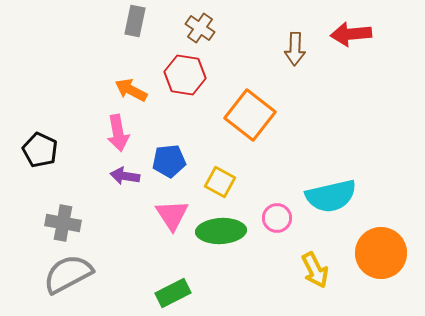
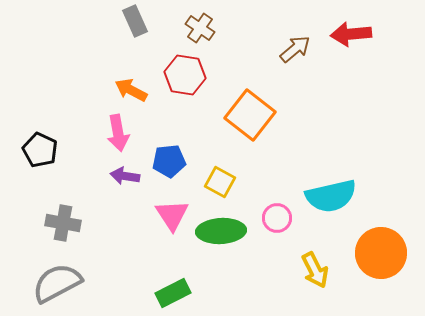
gray rectangle: rotated 36 degrees counterclockwise
brown arrow: rotated 132 degrees counterclockwise
gray semicircle: moved 11 px left, 9 px down
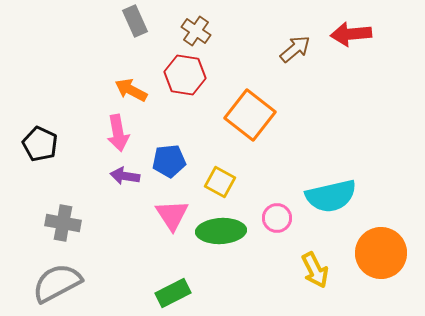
brown cross: moved 4 px left, 3 px down
black pentagon: moved 6 px up
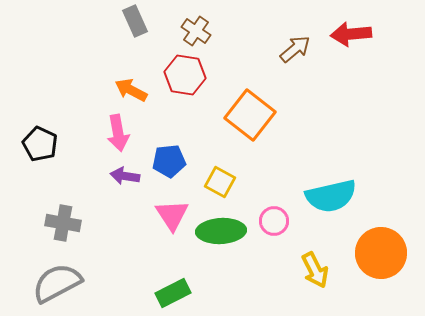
pink circle: moved 3 px left, 3 px down
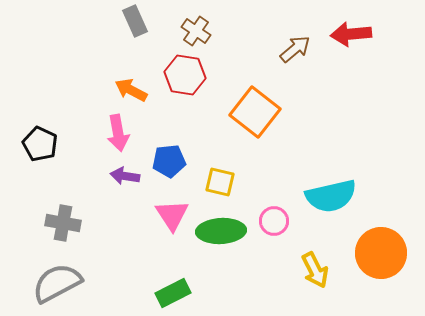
orange square: moved 5 px right, 3 px up
yellow square: rotated 16 degrees counterclockwise
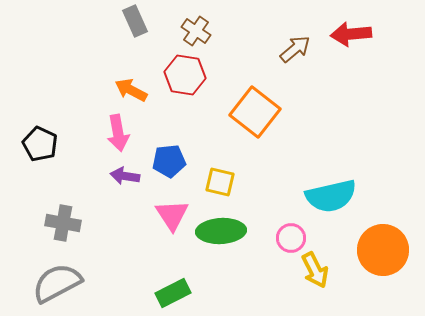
pink circle: moved 17 px right, 17 px down
orange circle: moved 2 px right, 3 px up
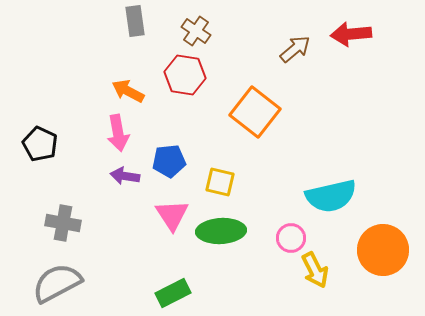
gray rectangle: rotated 16 degrees clockwise
orange arrow: moved 3 px left, 1 px down
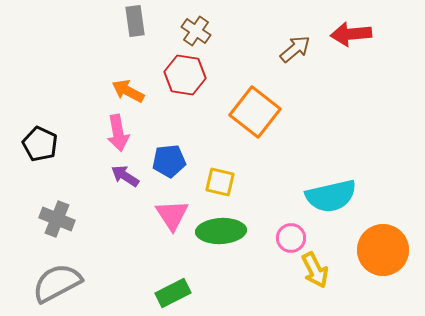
purple arrow: rotated 24 degrees clockwise
gray cross: moved 6 px left, 4 px up; rotated 12 degrees clockwise
